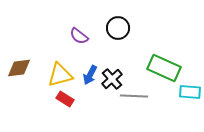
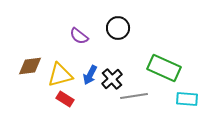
brown diamond: moved 11 px right, 2 px up
cyan rectangle: moved 3 px left, 7 px down
gray line: rotated 12 degrees counterclockwise
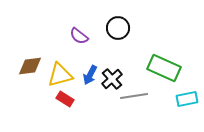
cyan rectangle: rotated 15 degrees counterclockwise
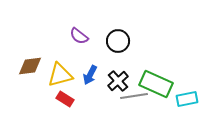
black circle: moved 13 px down
green rectangle: moved 8 px left, 16 px down
black cross: moved 6 px right, 2 px down
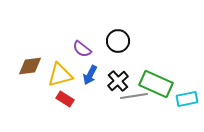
purple semicircle: moved 3 px right, 13 px down
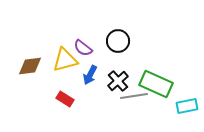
purple semicircle: moved 1 px right, 1 px up
yellow triangle: moved 5 px right, 15 px up
cyan rectangle: moved 7 px down
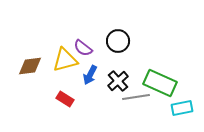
green rectangle: moved 4 px right, 1 px up
gray line: moved 2 px right, 1 px down
cyan rectangle: moved 5 px left, 2 px down
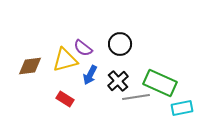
black circle: moved 2 px right, 3 px down
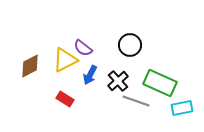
black circle: moved 10 px right, 1 px down
yellow triangle: rotated 12 degrees counterclockwise
brown diamond: rotated 20 degrees counterclockwise
gray line: moved 4 px down; rotated 28 degrees clockwise
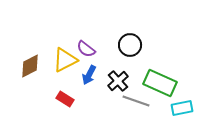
purple semicircle: moved 3 px right, 1 px down
blue arrow: moved 1 px left
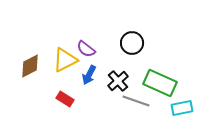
black circle: moved 2 px right, 2 px up
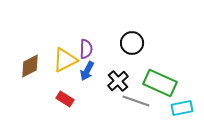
purple semicircle: rotated 126 degrees counterclockwise
blue arrow: moved 2 px left, 4 px up
